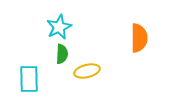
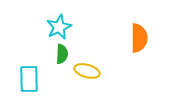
yellow ellipse: rotated 30 degrees clockwise
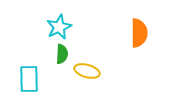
orange semicircle: moved 5 px up
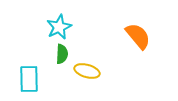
orange semicircle: moved 1 px left, 3 px down; rotated 40 degrees counterclockwise
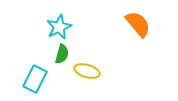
orange semicircle: moved 12 px up
green semicircle: rotated 12 degrees clockwise
cyan rectangle: moved 6 px right; rotated 28 degrees clockwise
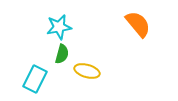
cyan star: rotated 15 degrees clockwise
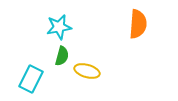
orange semicircle: rotated 44 degrees clockwise
green semicircle: moved 2 px down
cyan rectangle: moved 4 px left
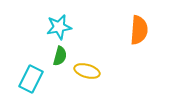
orange semicircle: moved 1 px right, 6 px down
green semicircle: moved 2 px left
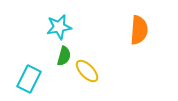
green semicircle: moved 4 px right
yellow ellipse: rotated 30 degrees clockwise
cyan rectangle: moved 2 px left
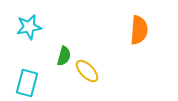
cyan star: moved 30 px left
cyan rectangle: moved 2 px left, 4 px down; rotated 12 degrees counterclockwise
